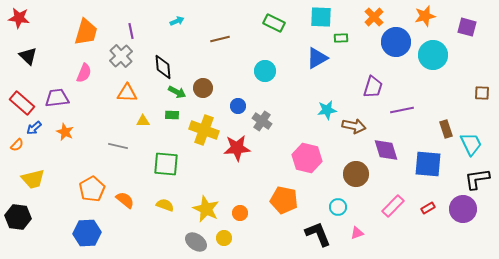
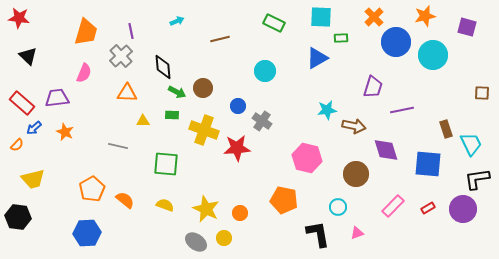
black L-shape at (318, 234): rotated 12 degrees clockwise
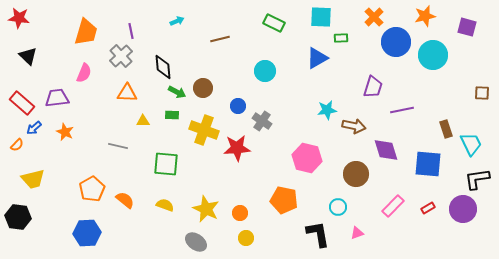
yellow circle at (224, 238): moved 22 px right
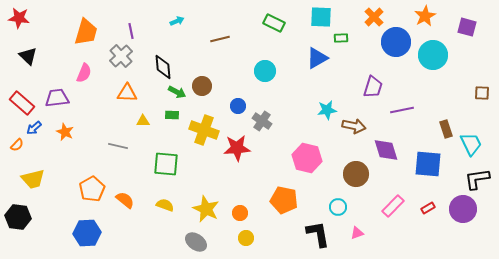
orange star at (425, 16): rotated 15 degrees counterclockwise
brown circle at (203, 88): moved 1 px left, 2 px up
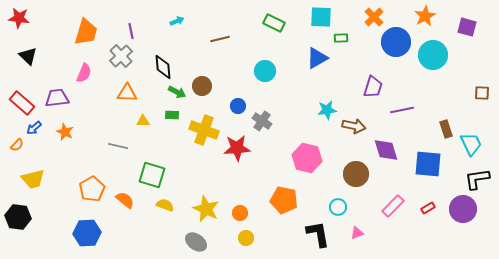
green square at (166, 164): moved 14 px left, 11 px down; rotated 12 degrees clockwise
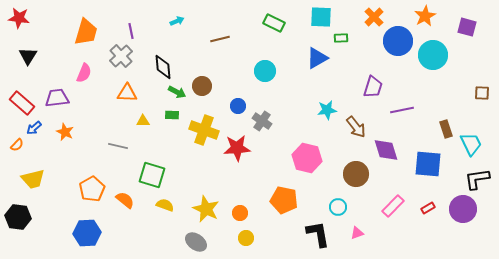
blue circle at (396, 42): moved 2 px right, 1 px up
black triangle at (28, 56): rotated 18 degrees clockwise
brown arrow at (354, 126): moved 2 px right, 1 px down; rotated 40 degrees clockwise
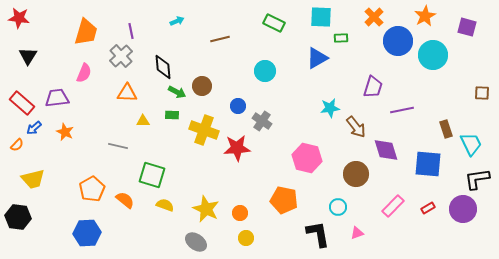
cyan star at (327, 110): moved 3 px right, 2 px up
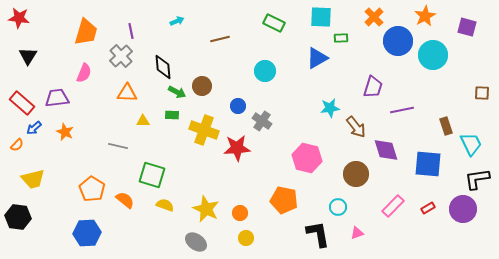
brown rectangle at (446, 129): moved 3 px up
orange pentagon at (92, 189): rotated 10 degrees counterclockwise
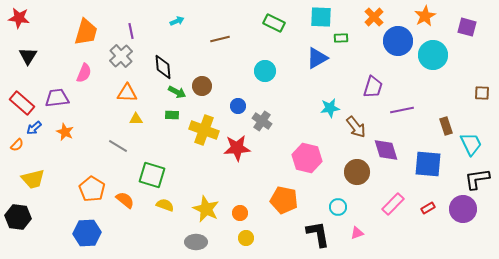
yellow triangle at (143, 121): moved 7 px left, 2 px up
gray line at (118, 146): rotated 18 degrees clockwise
brown circle at (356, 174): moved 1 px right, 2 px up
pink rectangle at (393, 206): moved 2 px up
gray ellipse at (196, 242): rotated 35 degrees counterclockwise
